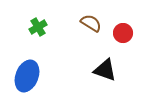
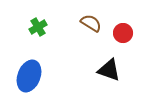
black triangle: moved 4 px right
blue ellipse: moved 2 px right
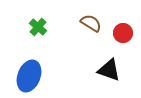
green cross: rotated 18 degrees counterclockwise
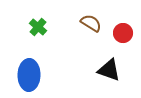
blue ellipse: moved 1 px up; rotated 20 degrees counterclockwise
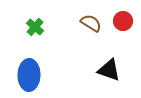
green cross: moved 3 px left
red circle: moved 12 px up
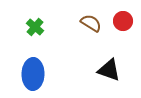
blue ellipse: moved 4 px right, 1 px up
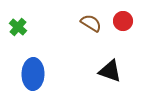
green cross: moved 17 px left
black triangle: moved 1 px right, 1 px down
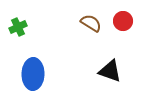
green cross: rotated 24 degrees clockwise
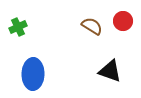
brown semicircle: moved 1 px right, 3 px down
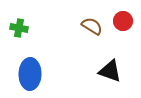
green cross: moved 1 px right, 1 px down; rotated 36 degrees clockwise
blue ellipse: moved 3 px left
